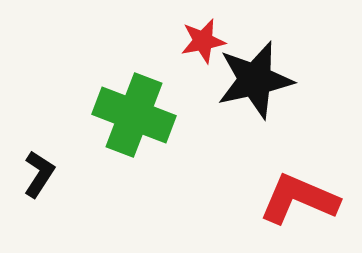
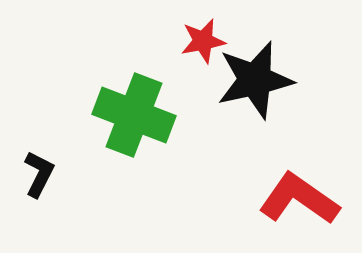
black L-shape: rotated 6 degrees counterclockwise
red L-shape: rotated 12 degrees clockwise
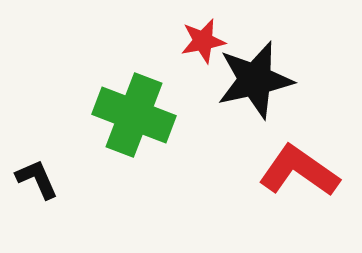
black L-shape: moved 2 px left, 5 px down; rotated 51 degrees counterclockwise
red L-shape: moved 28 px up
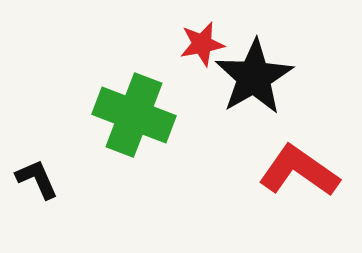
red star: moved 1 px left, 3 px down
black star: moved 1 px left, 3 px up; rotated 18 degrees counterclockwise
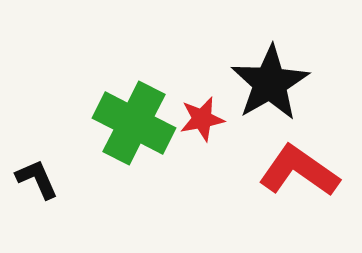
red star: moved 75 px down
black star: moved 16 px right, 6 px down
green cross: moved 8 px down; rotated 6 degrees clockwise
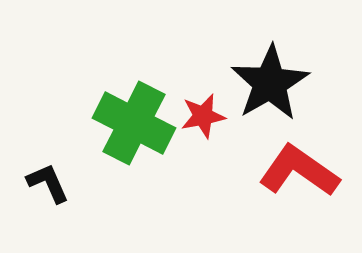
red star: moved 1 px right, 3 px up
black L-shape: moved 11 px right, 4 px down
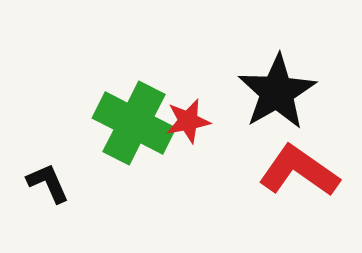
black star: moved 7 px right, 9 px down
red star: moved 15 px left, 5 px down
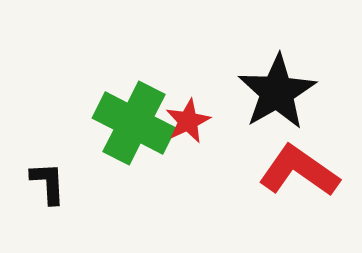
red star: rotated 15 degrees counterclockwise
black L-shape: rotated 21 degrees clockwise
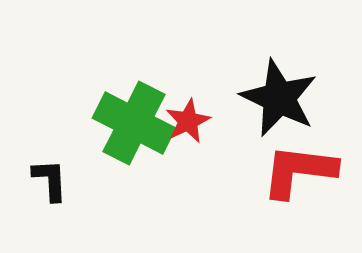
black star: moved 2 px right, 6 px down; rotated 16 degrees counterclockwise
red L-shape: rotated 28 degrees counterclockwise
black L-shape: moved 2 px right, 3 px up
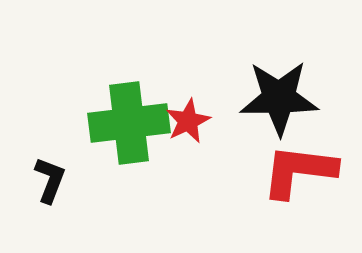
black star: rotated 26 degrees counterclockwise
green cross: moved 5 px left; rotated 34 degrees counterclockwise
black L-shape: rotated 24 degrees clockwise
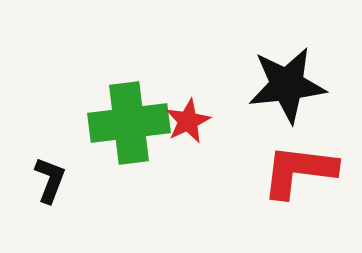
black star: moved 8 px right, 13 px up; rotated 6 degrees counterclockwise
